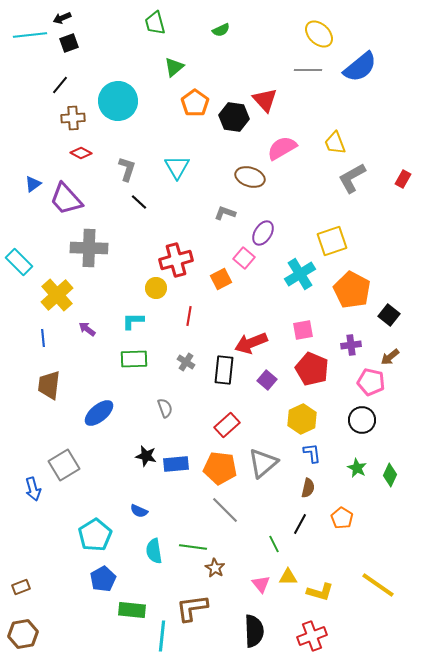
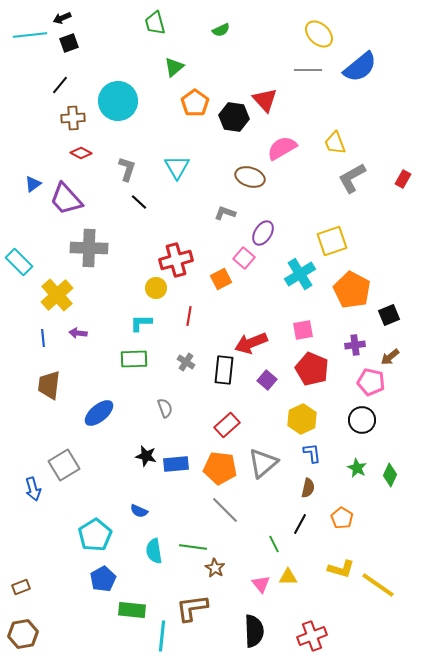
black square at (389, 315): rotated 30 degrees clockwise
cyan L-shape at (133, 321): moved 8 px right, 2 px down
purple arrow at (87, 329): moved 9 px left, 4 px down; rotated 30 degrees counterclockwise
purple cross at (351, 345): moved 4 px right
yellow L-shape at (320, 592): moved 21 px right, 23 px up
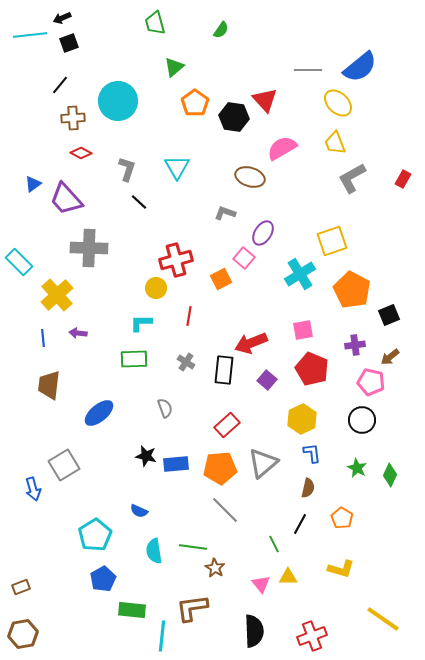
green semicircle at (221, 30): rotated 30 degrees counterclockwise
yellow ellipse at (319, 34): moved 19 px right, 69 px down
orange pentagon at (220, 468): rotated 12 degrees counterclockwise
yellow line at (378, 585): moved 5 px right, 34 px down
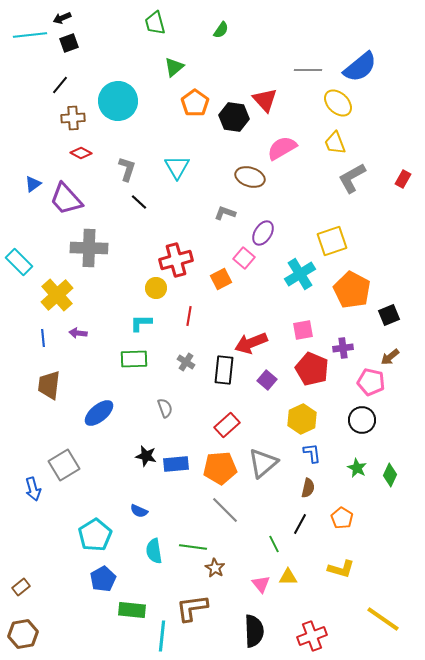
purple cross at (355, 345): moved 12 px left, 3 px down
brown rectangle at (21, 587): rotated 18 degrees counterclockwise
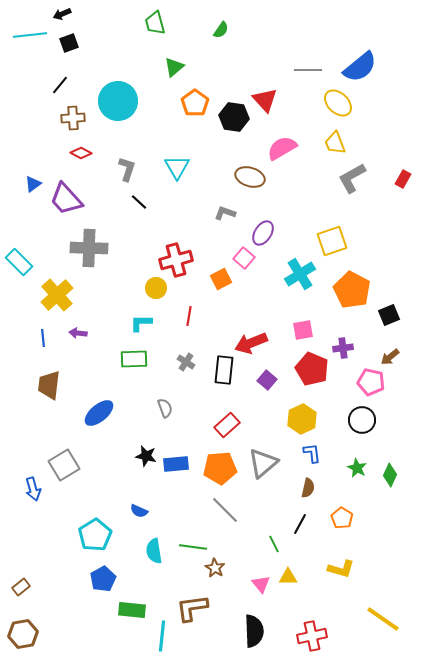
black arrow at (62, 18): moved 4 px up
red cross at (312, 636): rotated 8 degrees clockwise
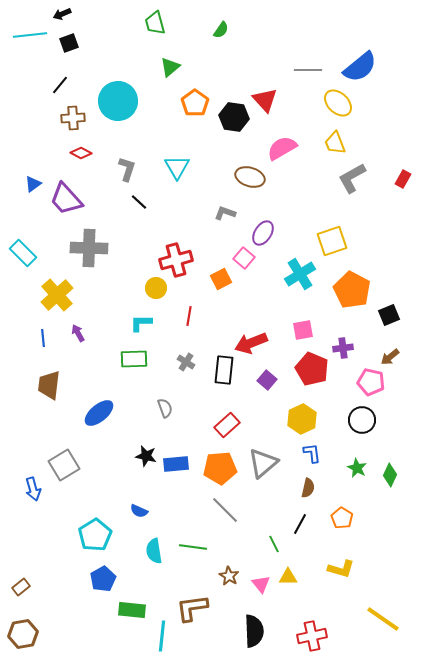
green triangle at (174, 67): moved 4 px left
cyan rectangle at (19, 262): moved 4 px right, 9 px up
purple arrow at (78, 333): rotated 54 degrees clockwise
brown star at (215, 568): moved 14 px right, 8 px down
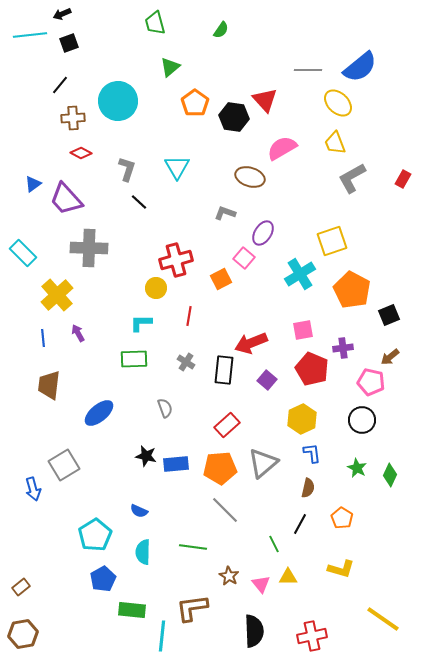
cyan semicircle at (154, 551): moved 11 px left, 1 px down; rotated 10 degrees clockwise
